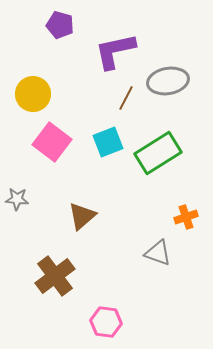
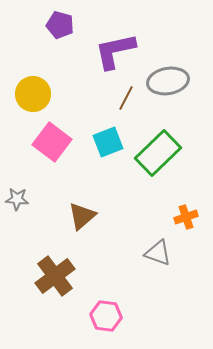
green rectangle: rotated 12 degrees counterclockwise
pink hexagon: moved 6 px up
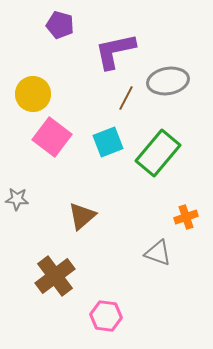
pink square: moved 5 px up
green rectangle: rotated 6 degrees counterclockwise
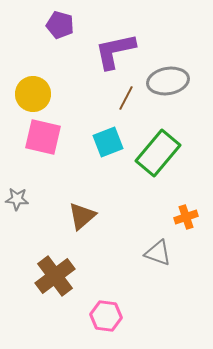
pink square: moved 9 px left; rotated 24 degrees counterclockwise
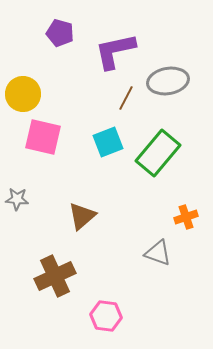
purple pentagon: moved 8 px down
yellow circle: moved 10 px left
brown cross: rotated 12 degrees clockwise
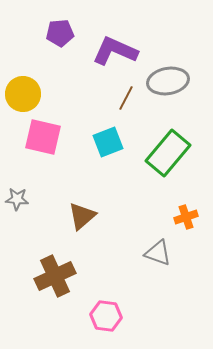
purple pentagon: rotated 20 degrees counterclockwise
purple L-shape: rotated 36 degrees clockwise
green rectangle: moved 10 px right
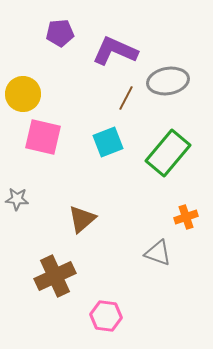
brown triangle: moved 3 px down
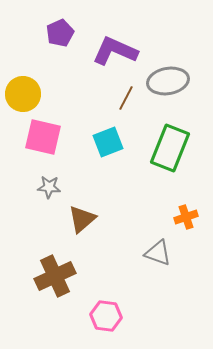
purple pentagon: rotated 20 degrees counterclockwise
green rectangle: moved 2 px right, 5 px up; rotated 18 degrees counterclockwise
gray star: moved 32 px right, 12 px up
